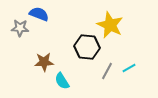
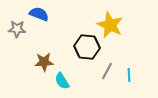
gray star: moved 3 px left, 1 px down
cyan line: moved 7 px down; rotated 64 degrees counterclockwise
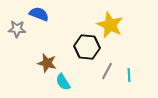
brown star: moved 3 px right, 1 px down; rotated 18 degrees clockwise
cyan semicircle: moved 1 px right, 1 px down
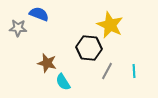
gray star: moved 1 px right, 1 px up
black hexagon: moved 2 px right, 1 px down
cyan line: moved 5 px right, 4 px up
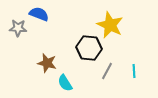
cyan semicircle: moved 2 px right, 1 px down
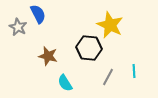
blue semicircle: moved 1 px left; rotated 42 degrees clockwise
gray star: moved 1 px up; rotated 24 degrees clockwise
brown star: moved 1 px right, 7 px up
gray line: moved 1 px right, 6 px down
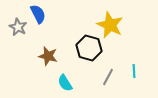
black hexagon: rotated 10 degrees clockwise
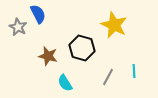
yellow star: moved 4 px right
black hexagon: moved 7 px left
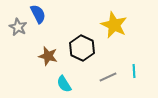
black hexagon: rotated 10 degrees clockwise
gray line: rotated 36 degrees clockwise
cyan semicircle: moved 1 px left, 1 px down
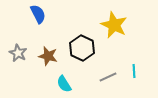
gray star: moved 26 px down
